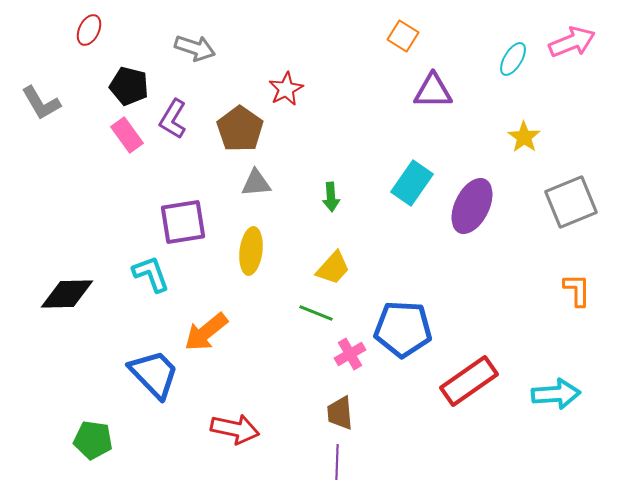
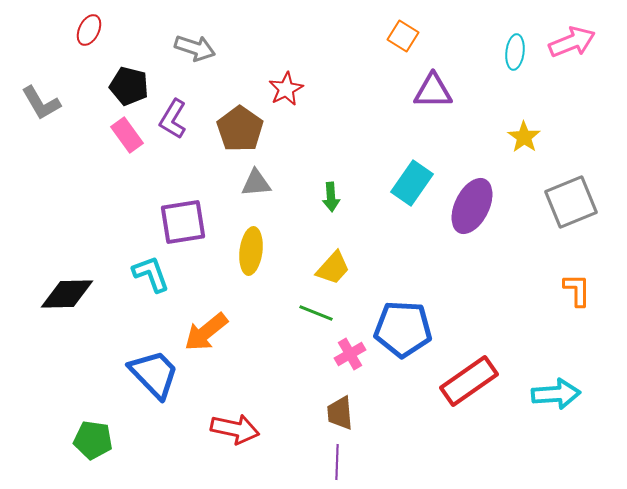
cyan ellipse: moved 2 px right, 7 px up; rotated 24 degrees counterclockwise
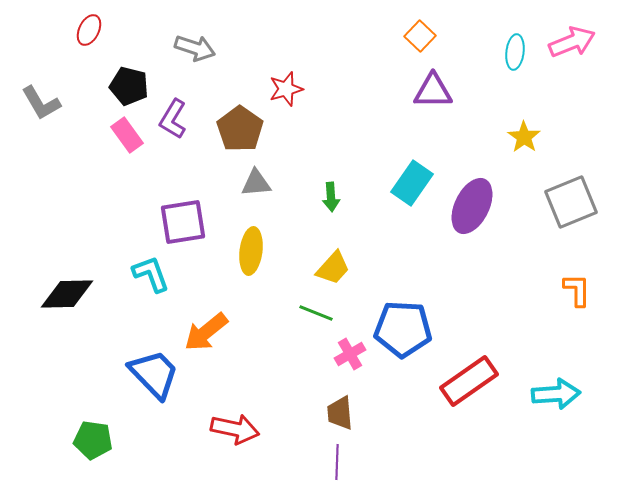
orange square: moved 17 px right; rotated 12 degrees clockwise
red star: rotated 12 degrees clockwise
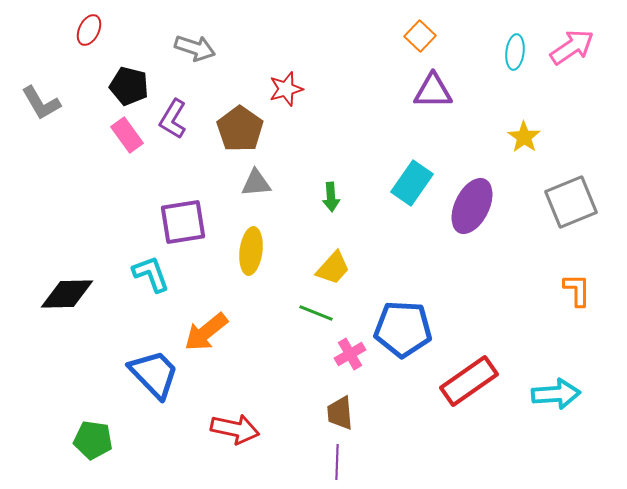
pink arrow: moved 5 px down; rotated 12 degrees counterclockwise
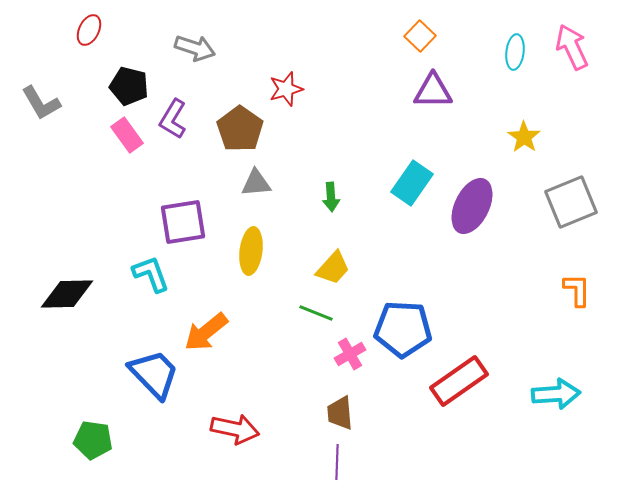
pink arrow: rotated 81 degrees counterclockwise
red rectangle: moved 10 px left
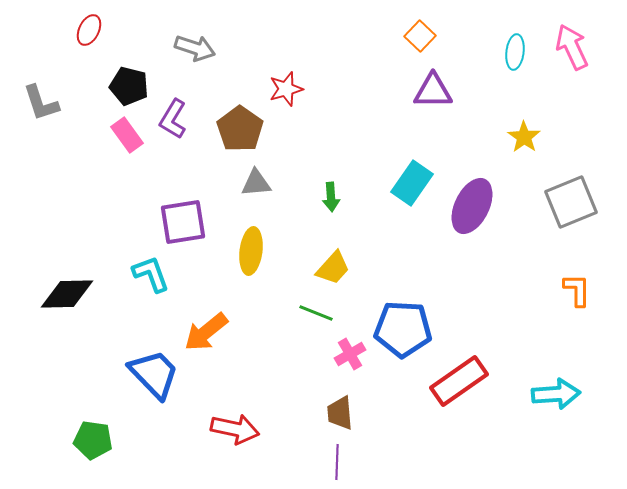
gray L-shape: rotated 12 degrees clockwise
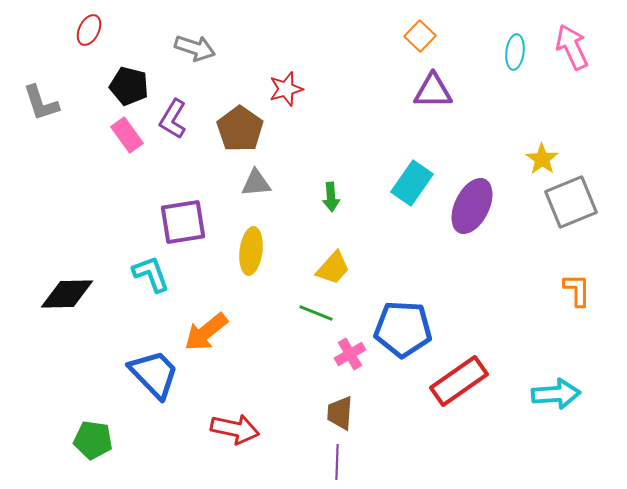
yellow star: moved 18 px right, 22 px down
brown trapezoid: rotated 9 degrees clockwise
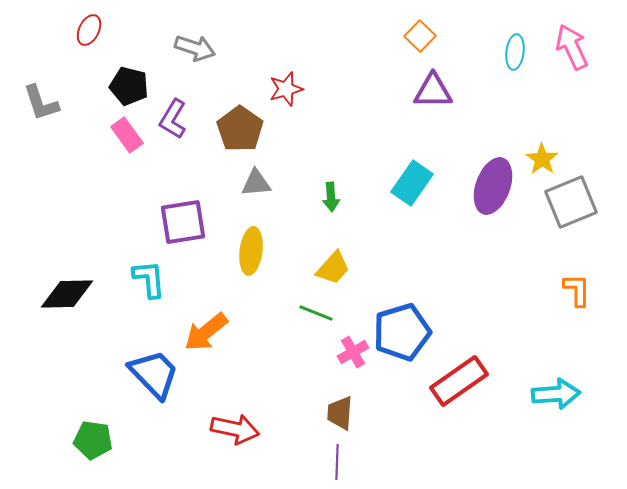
purple ellipse: moved 21 px right, 20 px up; rotated 6 degrees counterclockwise
cyan L-shape: moved 2 px left, 5 px down; rotated 15 degrees clockwise
blue pentagon: moved 1 px left, 3 px down; rotated 20 degrees counterclockwise
pink cross: moved 3 px right, 2 px up
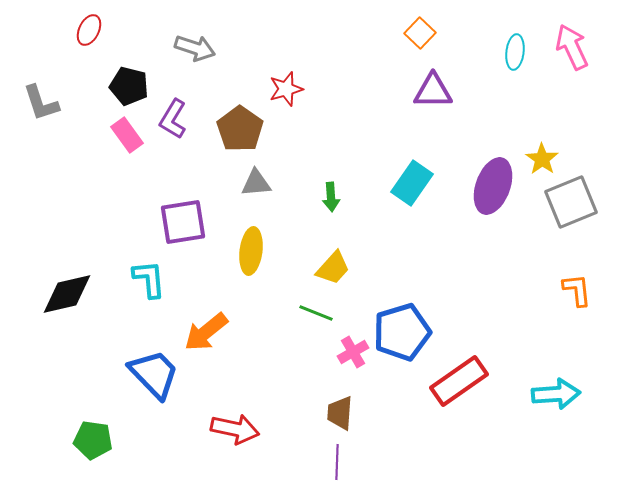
orange square: moved 3 px up
orange L-shape: rotated 6 degrees counterclockwise
black diamond: rotated 12 degrees counterclockwise
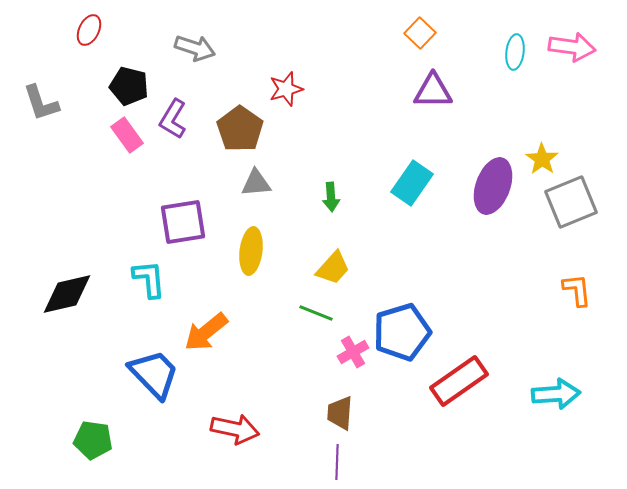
pink arrow: rotated 123 degrees clockwise
